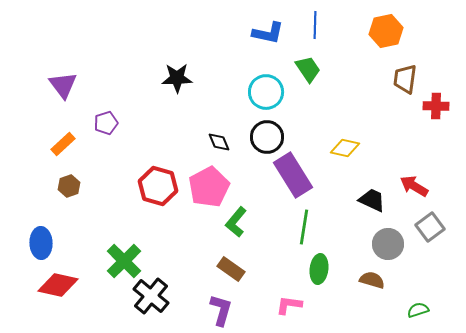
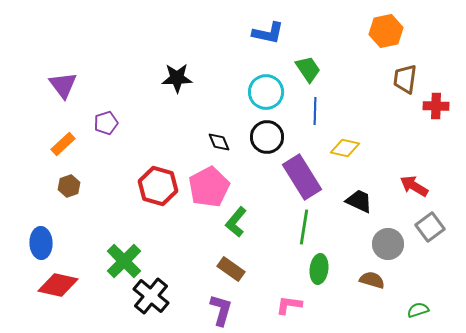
blue line: moved 86 px down
purple rectangle: moved 9 px right, 2 px down
black trapezoid: moved 13 px left, 1 px down
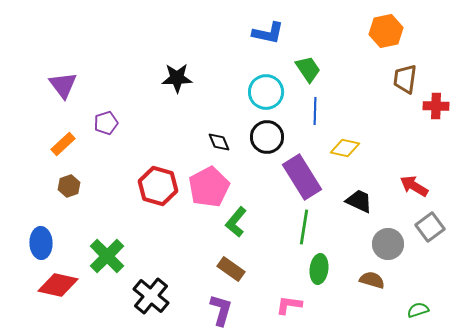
green cross: moved 17 px left, 5 px up
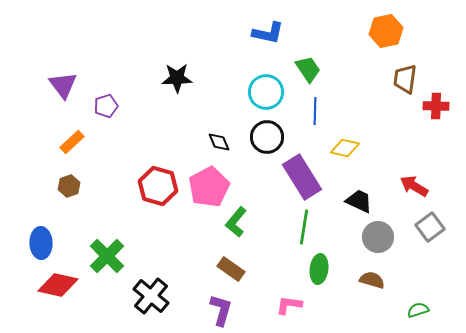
purple pentagon: moved 17 px up
orange rectangle: moved 9 px right, 2 px up
gray circle: moved 10 px left, 7 px up
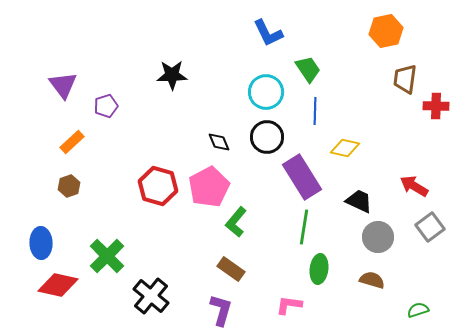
blue L-shape: rotated 52 degrees clockwise
black star: moved 5 px left, 3 px up
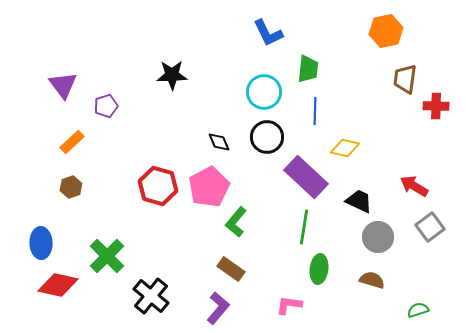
green trapezoid: rotated 40 degrees clockwise
cyan circle: moved 2 px left
purple rectangle: moved 4 px right; rotated 15 degrees counterclockwise
brown hexagon: moved 2 px right, 1 px down
purple L-shape: moved 3 px left, 2 px up; rotated 24 degrees clockwise
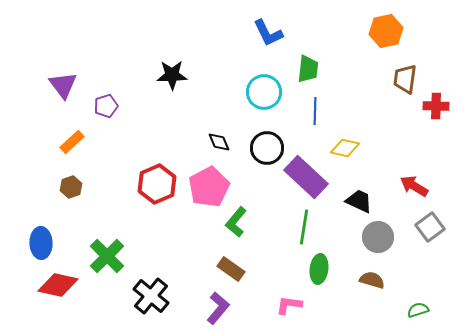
black circle: moved 11 px down
red hexagon: moved 1 px left, 2 px up; rotated 21 degrees clockwise
